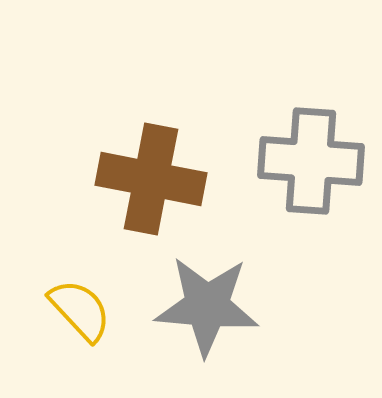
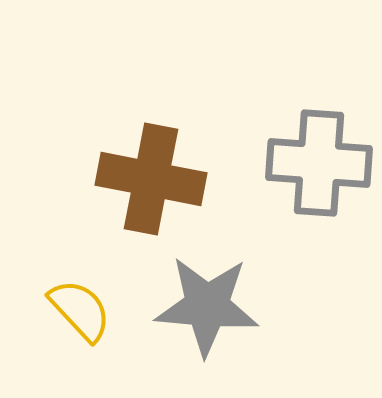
gray cross: moved 8 px right, 2 px down
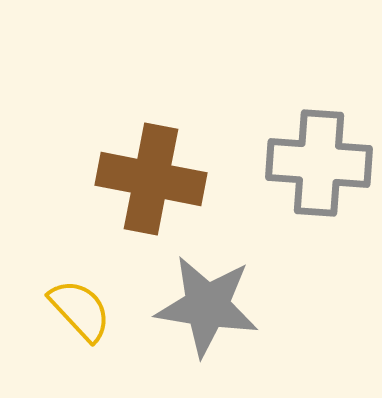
gray star: rotated 4 degrees clockwise
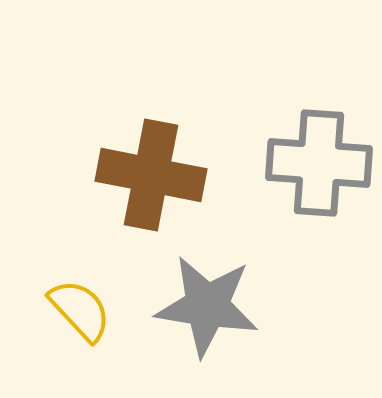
brown cross: moved 4 px up
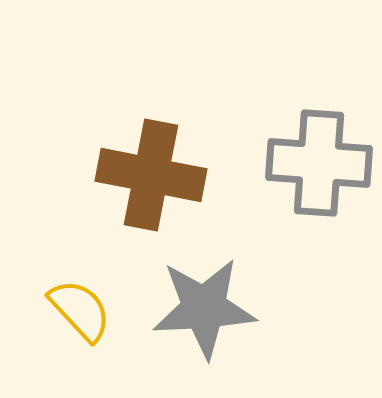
gray star: moved 3 px left, 2 px down; rotated 12 degrees counterclockwise
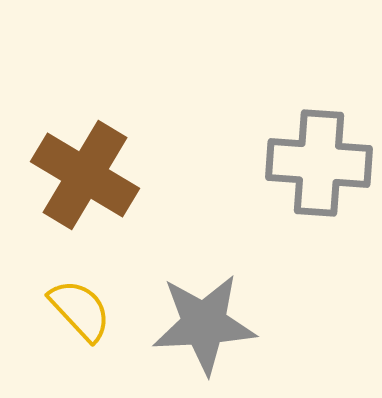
brown cross: moved 66 px left; rotated 20 degrees clockwise
gray star: moved 16 px down
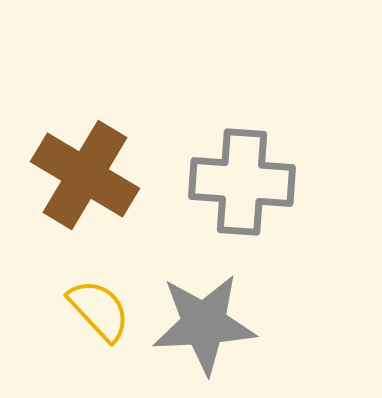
gray cross: moved 77 px left, 19 px down
yellow semicircle: moved 19 px right
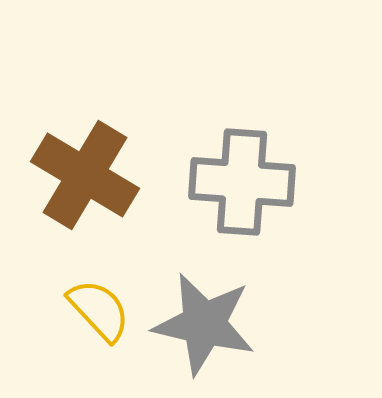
gray star: rotated 16 degrees clockwise
